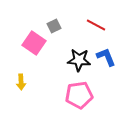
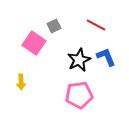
black star: rotated 30 degrees counterclockwise
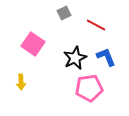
gray square: moved 10 px right, 13 px up
pink square: moved 1 px left, 1 px down
black star: moved 4 px left, 2 px up
pink pentagon: moved 10 px right, 7 px up
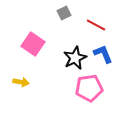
blue L-shape: moved 3 px left, 3 px up
yellow arrow: rotated 77 degrees counterclockwise
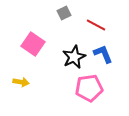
black star: moved 1 px left, 1 px up
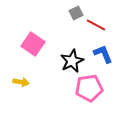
gray square: moved 12 px right
black star: moved 2 px left, 4 px down
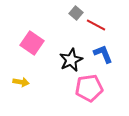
gray square: rotated 24 degrees counterclockwise
pink square: moved 1 px left, 1 px up
black star: moved 1 px left, 1 px up
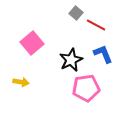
pink square: rotated 15 degrees clockwise
pink pentagon: moved 3 px left
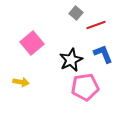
red line: rotated 48 degrees counterclockwise
pink pentagon: moved 1 px left, 1 px up
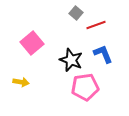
black star: rotated 25 degrees counterclockwise
